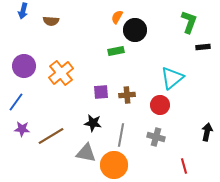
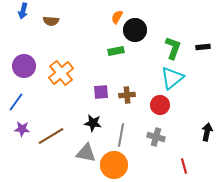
green L-shape: moved 16 px left, 26 px down
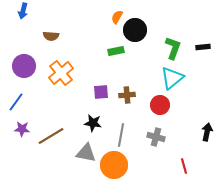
brown semicircle: moved 15 px down
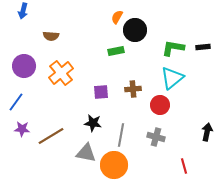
green L-shape: rotated 100 degrees counterclockwise
brown cross: moved 6 px right, 6 px up
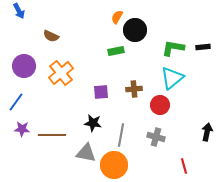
blue arrow: moved 4 px left; rotated 42 degrees counterclockwise
brown semicircle: rotated 21 degrees clockwise
brown cross: moved 1 px right
brown line: moved 1 px right, 1 px up; rotated 32 degrees clockwise
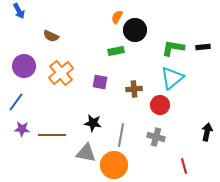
purple square: moved 1 px left, 10 px up; rotated 14 degrees clockwise
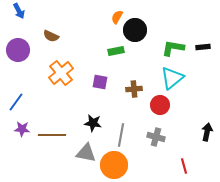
purple circle: moved 6 px left, 16 px up
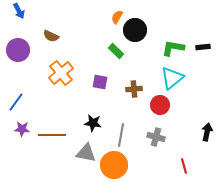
green rectangle: rotated 56 degrees clockwise
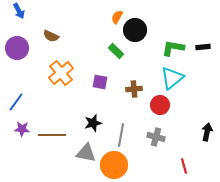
purple circle: moved 1 px left, 2 px up
black star: rotated 24 degrees counterclockwise
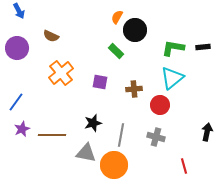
purple star: rotated 28 degrees counterclockwise
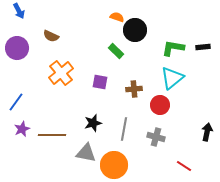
orange semicircle: rotated 80 degrees clockwise
gray line: moved 3 px right, 6 px up
red line: rotated 42 degrees counterclockwise
